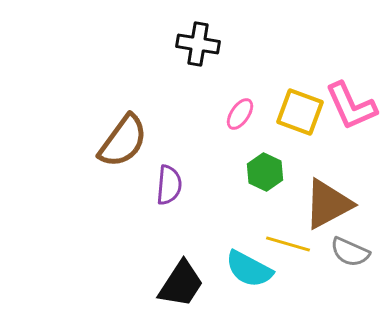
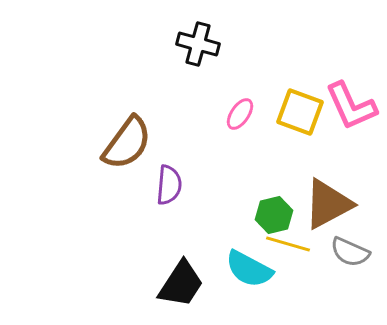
black cross: rotated 6 degrees clockwise
brown semicircle: moved 4 px right, 2 px down
green hexagon: moved 9 px right, 43 px down; rotated 21 degrees clockwise
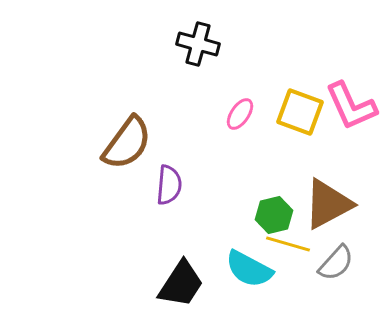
gray semicircle: moved 14 px left, 11 px down; rotated 72 degrees counterclockwise
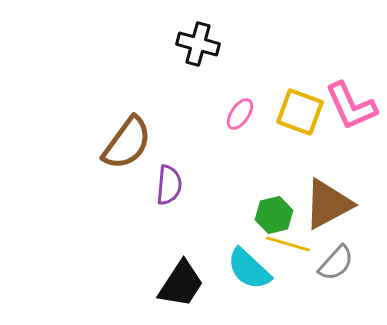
cyan semicircle: rotated 15 degrees clockwise
